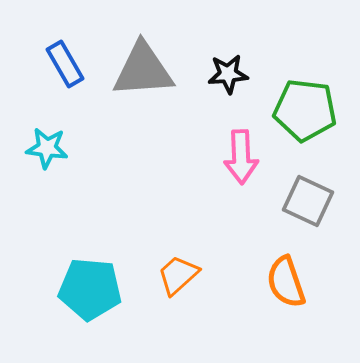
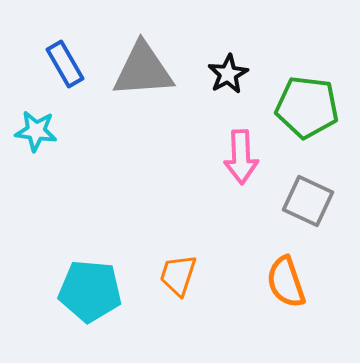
black star: rotated 24 degrees counterclockwise
green pentagon: moved 2 px right, 3 px up
cyan star: moved 11 px left, 17 px up
orange trapezoid: rotated 30 degrees counterclockwise
cyan pentagon: moved 2 px down
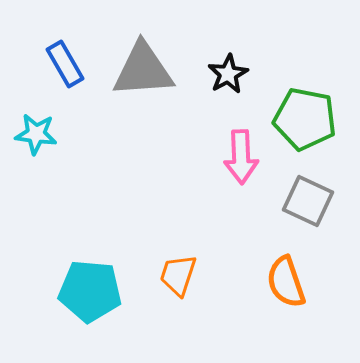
green pentagon: moved 2 px left, 12 px down; rotated 4 degrees clockwise
cyan star: moved 3 px down
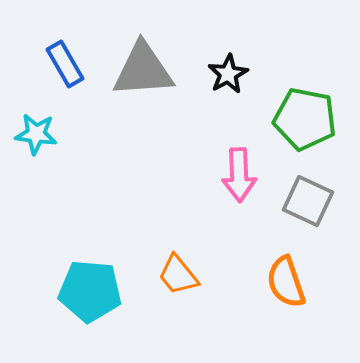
pink arrow: moved 2 px left, 18 px down
orange trapezoid: rotated 57 degrees counterclockwise
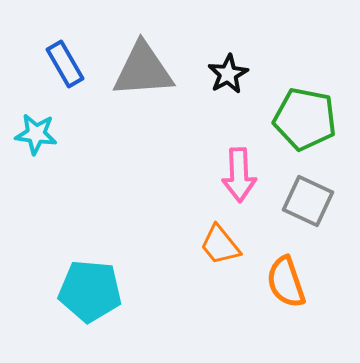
orange trapezoid: moved 42 px right, 30 px up
